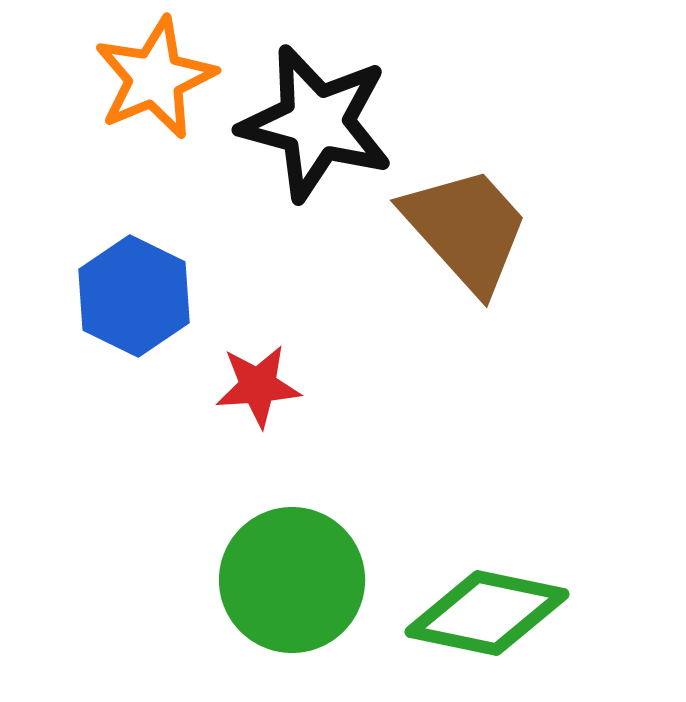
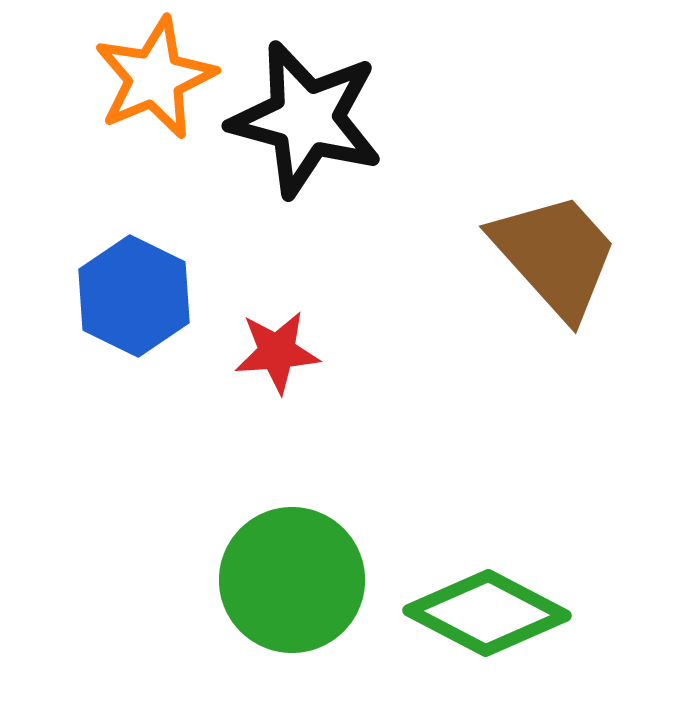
black star: moved 10 px left, 4 px up
brown trapezoid: moved 89 px right, 26 px down
red star: moved 19 px right, 34 px up
green diamond: rotated 16 degrees clockwise
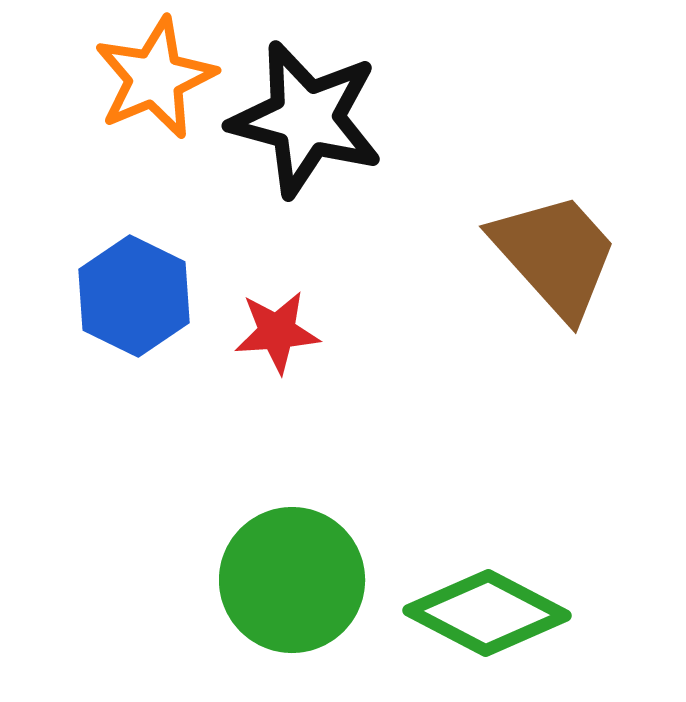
red star: moved 20 px up
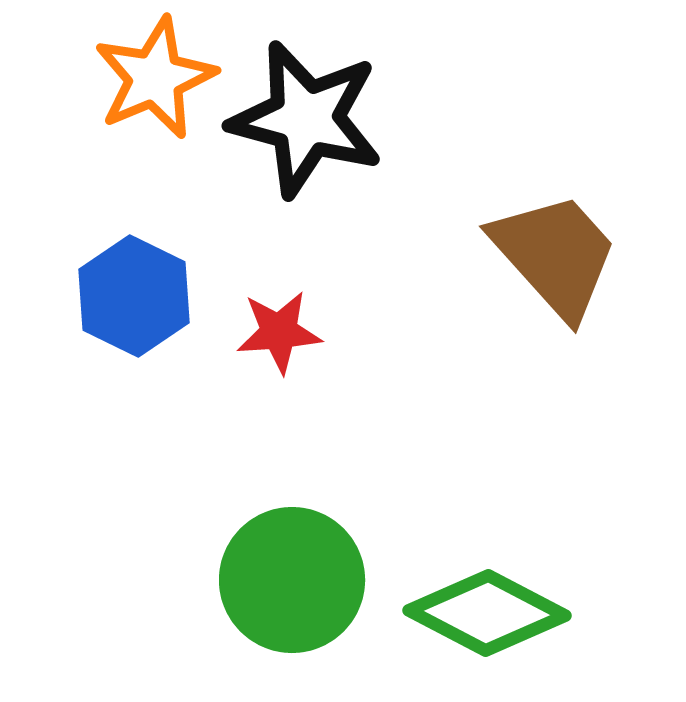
red star: moved 2 px right
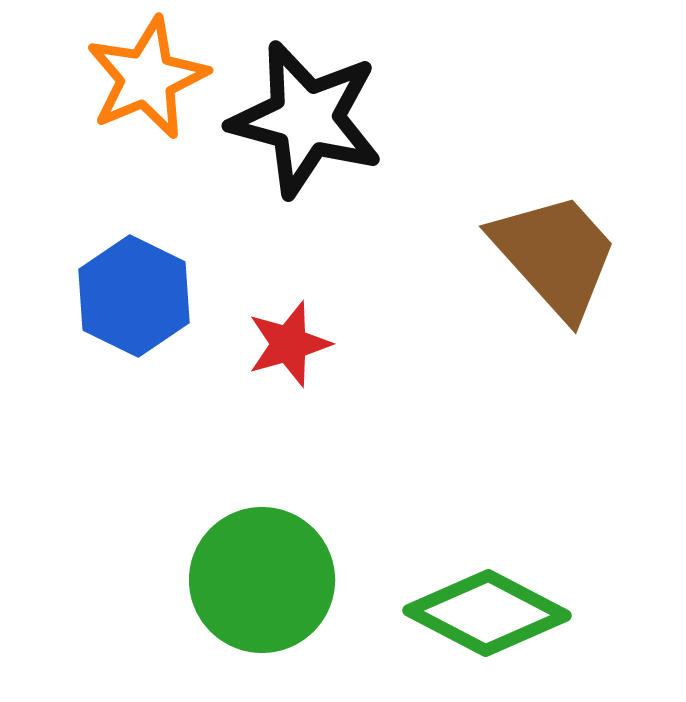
orange star: moved 8 px left
red star: moved 10 px right, 12 px down; rotated 12 degrees counterclockwise
green circle: moved 30 px left
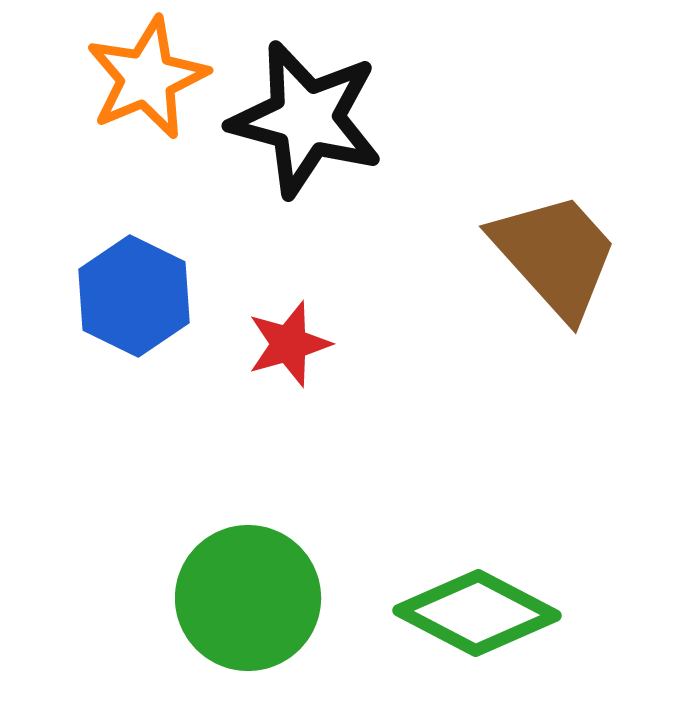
green circle: moved 14 px left, 18 px down
green diamond: moved 10 px left
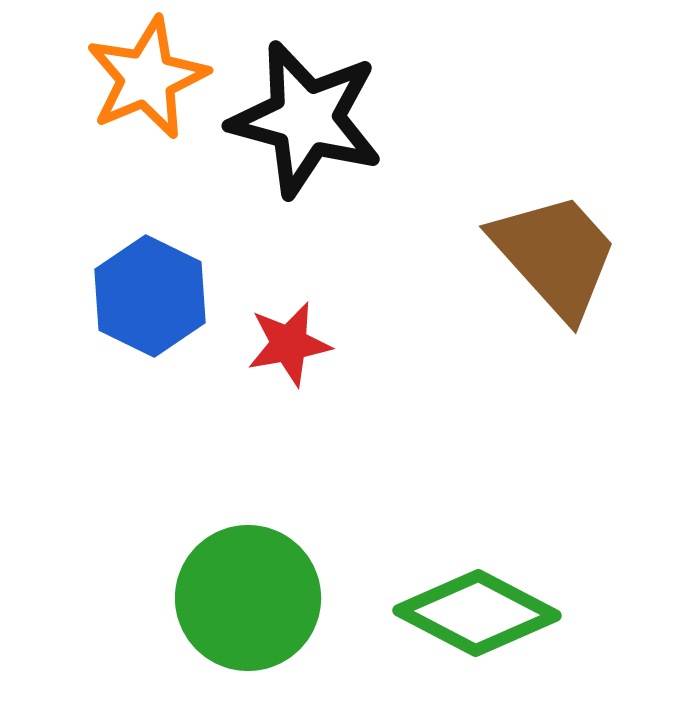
blue hexagon: moved 16 px right
red star: rotated 6 degrees clockwise
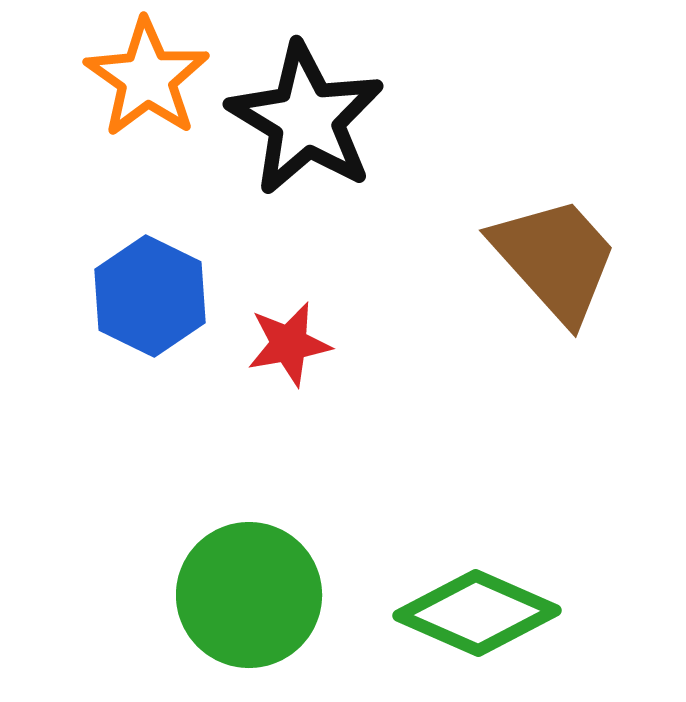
orange star: rotated 14 degrees counterclockwise
black star: rotated 16 degrees clockwise
brown trapezoid: moved 4 px down
green circle: moved 1 px right, 3 px up
green diamond: rotated 4 degrees counterclockwise
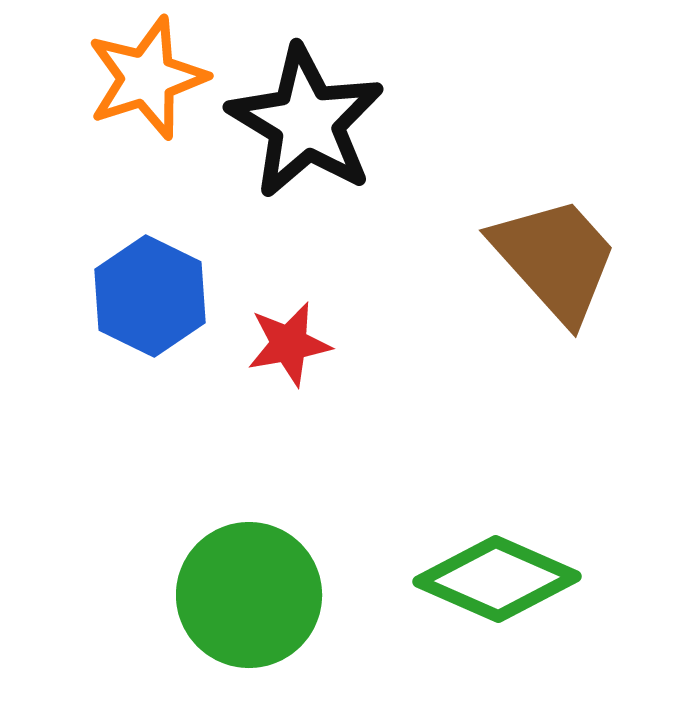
orange star: rotated 19 degrees clockwise
black star: moved 3 px down
green diamond: moved 20 px right, 34 px up
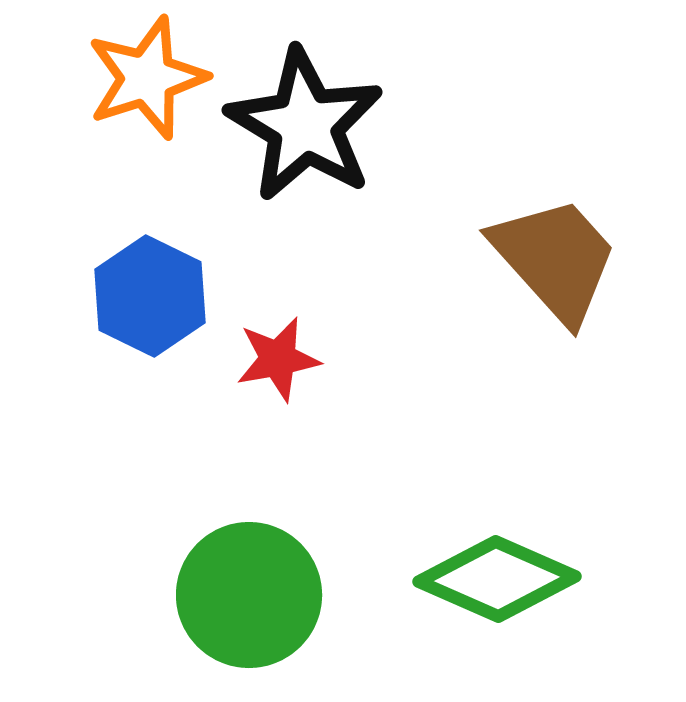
black star: moved 1 px left, 3 px down
red star: moved 11 px left, 15 px down
